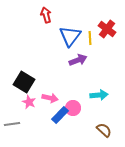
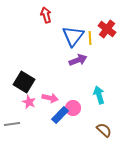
blue triangle: moved 3 px right
cyan arrow: rotated 102 degrees counterclockwise
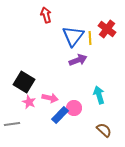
pink circle: moved 1 px right
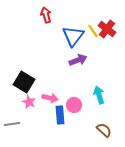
yellow line: moved 3 px right, 7 px up; rotated 32 degrees counterclockwise
pink circle: moved 3 px up
blue rectangle: rotated 48 degrees counterclockwise
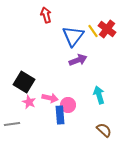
pink circle: moved 6 px left
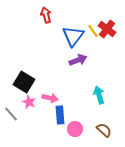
pink circle: moved 7 px right, 24 px down
gray line: moved 1 px left, 10 px up; rotated 56 degrees clockwise
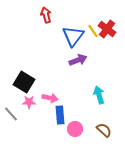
pink star: rotated 24 degrees counterclockwise
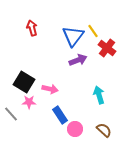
red arrow: moved 14 px left, 13 px down
red cross: moved 19 px down
pink arrow: moved 9 px up
blue rectangle: rotated 30 degrees counterclockwise
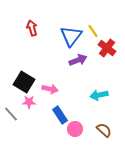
blue triangle: moved 2 px left
cyan arrow: rotated 84 degrees counterclockwise
